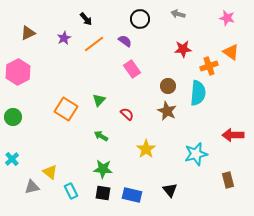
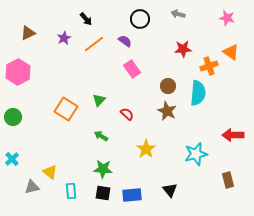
cyan rectangle: rotated 21 degrees clockwise
blue rectangle: rotated 18 degrees counterclockwise
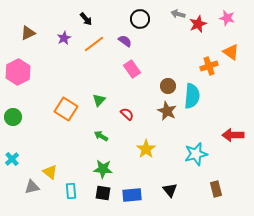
red star: moved 15 px right, 25 px up; rotated 18 degrees counterclockwise
cyan semicircle: moved 6 px left, 3 px down
brown rectangle: moved 12 px left, 9 px down
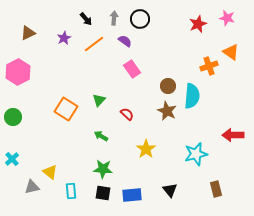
gray arrow: moved 64 px left, 4 px down; rotated 80 degrees clockwise
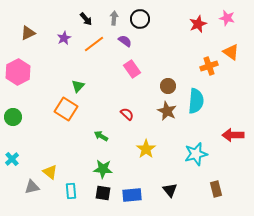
cyan semicircle: moved 4 px right, 5 px down
green triangle: moved 21 px left, 14 px up
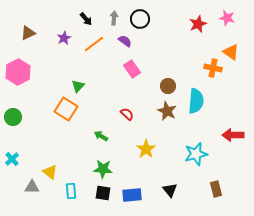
orange cross: moved 4 px right, 2 px down; rotated 30 degrees clockwise
gray triangle: rotated 14 degrees clockwise
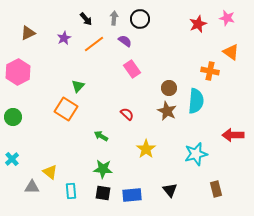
orange cross: moved 3 px left, 3 px down
brown circle: moved 1 px right, 2 px down
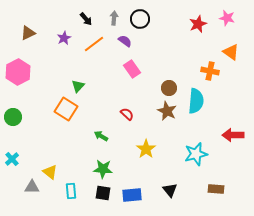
brown rectangle: rotated 70 degrees counterclockwise
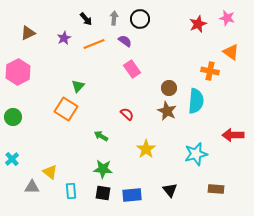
orange line: rotated 15 degrees clockwise
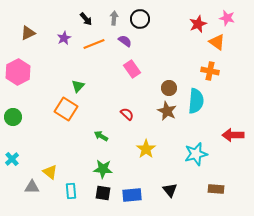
orange triangle: moved 14 px left, 10 px up
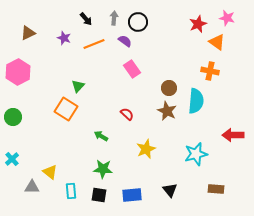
black circle: moved 2 px left, 3 px down
purple star: rotated 24 degrees counterclockwise
yellow star: rotated 12 degrees clockwise
black square: moved 4 px left, 2 px down
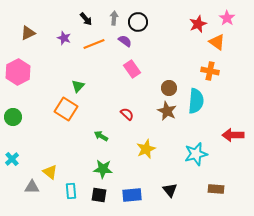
pink star: rotated 21 degrees clockwise
